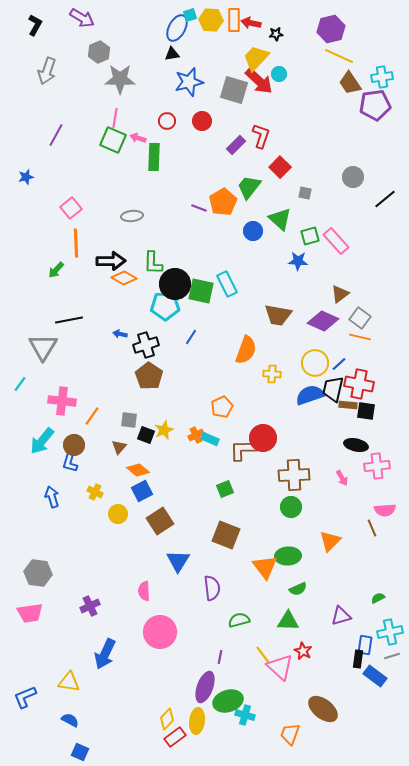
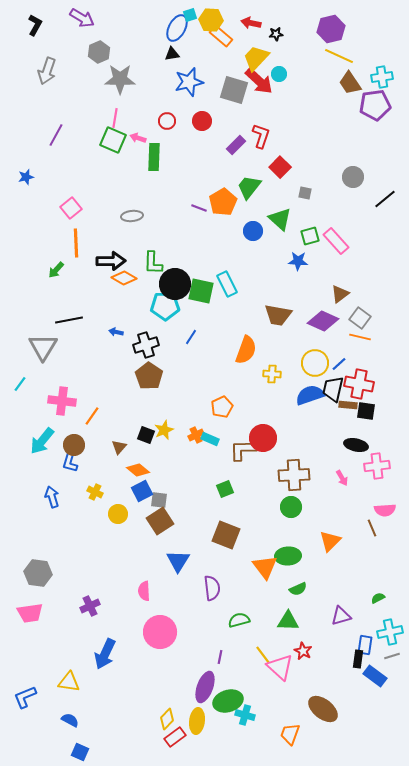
orange rectangle at (234, 20): moved 13 px left, 16 px down; rotated 50 degrees counterclockwise
blue arrow at (120, 334): moved 4 px left, 2 px up
gray square at (129, 420): moved 30 px right, 80 px down
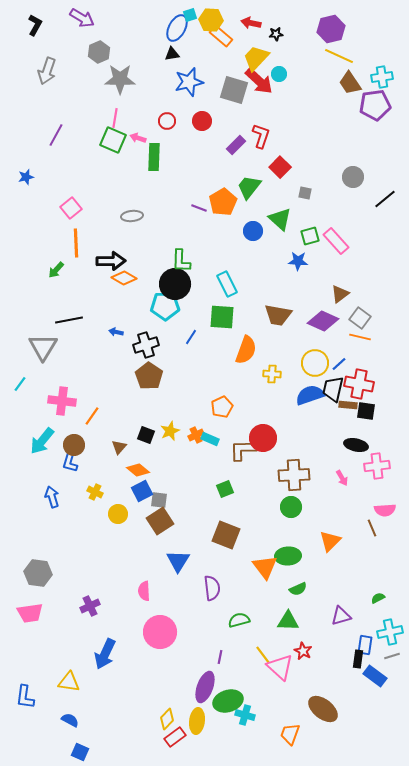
green L-shape at (153, 263): moved 28 px right, 2 px up
green square at (201, 291): moved 21 px right, 26 px down; rotated 8 degrees counterclockwise
yellow star at (164, 430): moved 6 px right, 1 px down
blue L-shape at (25, 697): rotated 60 degrees counterclockwise
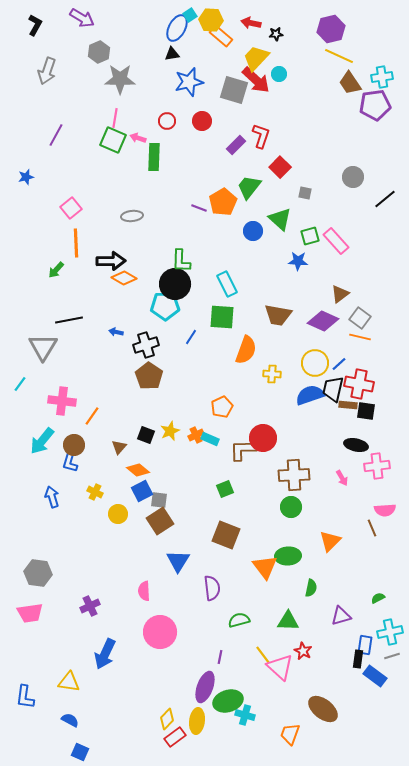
cyan square at (190, 15): rotated 16 degrees counterclockwise
red arrow at (259, 81): moved 3 px left, 1 px up
green semicircle at (298, 589): moved 13 px right, 1 px up; rotated 54 degrees counterclockwise
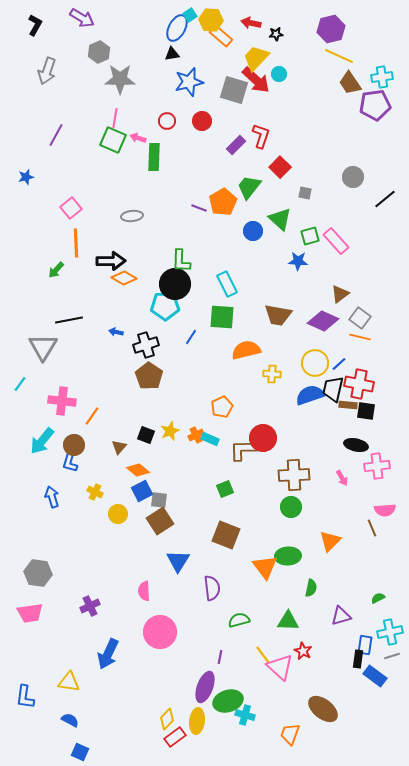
orange semicircle at (246, 350): rotated 124 degrees counterclockwise
blue arrow at (105, 654): moved 3 px right
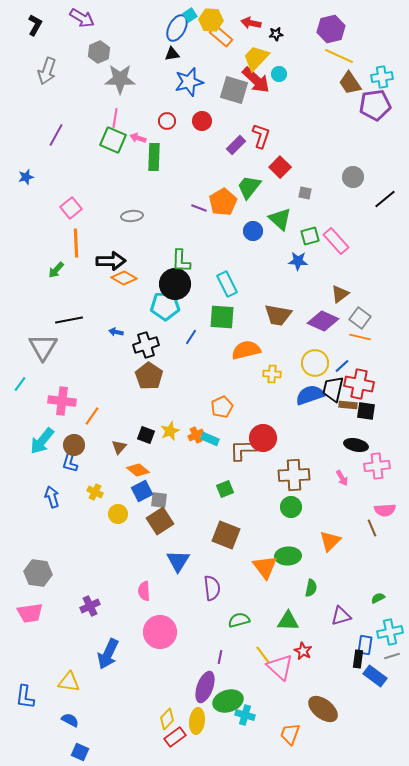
blue line at (339, 364): moved 3 px right, 2 px down
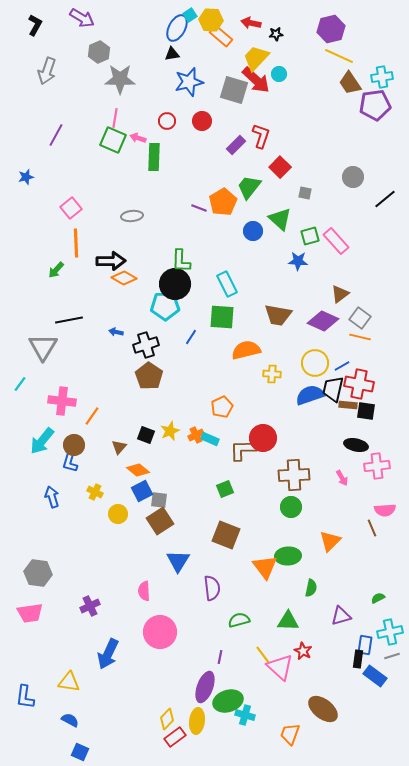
blue line at (342, 366): rotated 14 degrees clockwise
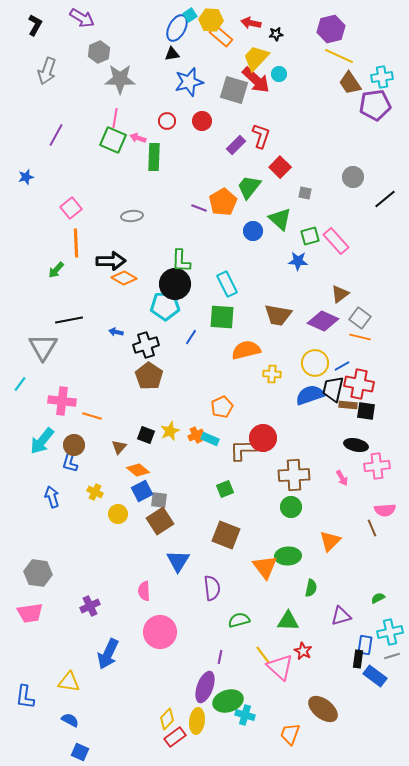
orange line at (92, 416): rotated 72 degrees clockwise
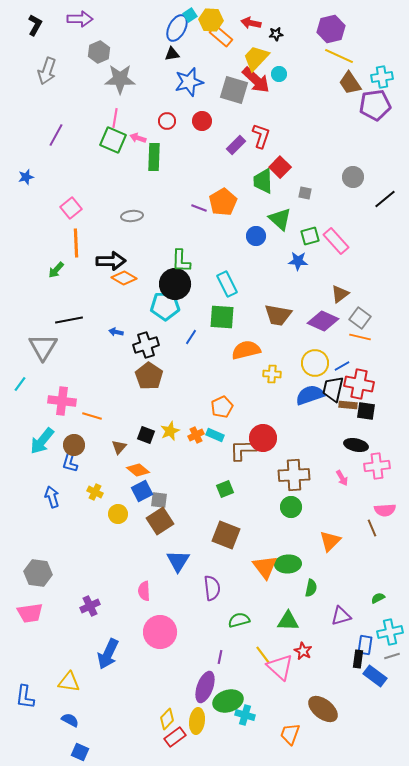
purple arrow at (82, 18): moved 2 px left, 1 px down; rotated 30 degrees counterclockwise
green trapezoid at (249, 187): moved 14 px right, 6 px up; rotated 40 degrees counterclockwise
blue circle at (253, 231): moved 3 px right, 5 px down
cyan rectangle at (210, 439): moved 5 px right, 4 px up
green ellipse at (288, 556): moved 8 px down
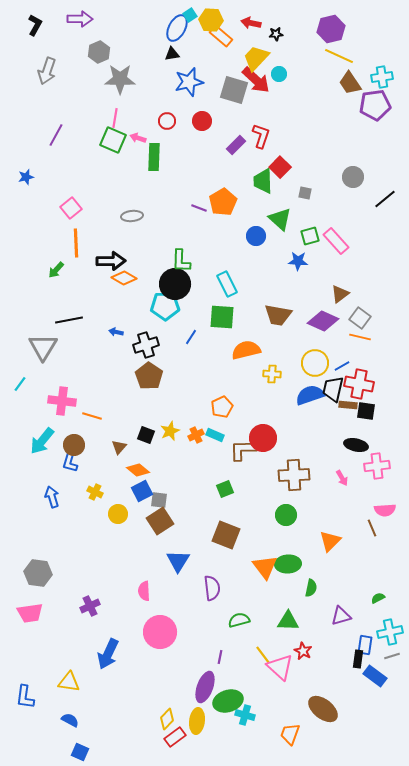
green circle at (291, 507): moved 5 px left, 8 px down
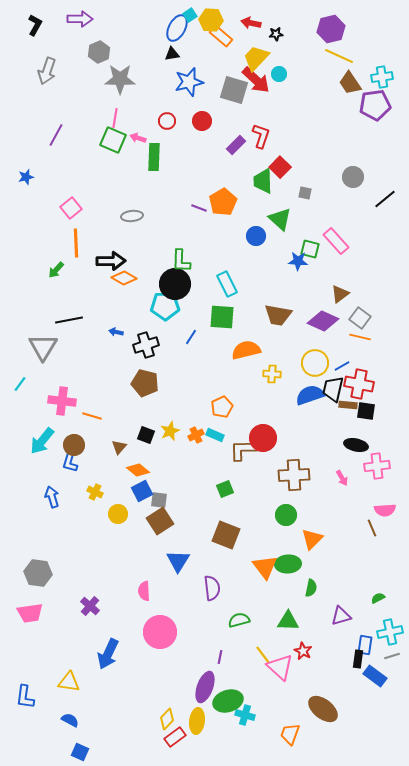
green square at (310, 236): moved 13 px down; rotated 30 degrees clockwise
brown pentagon at (149, 376): moved 4 px left, 7 px down; rotated 20 degrees counterclockwise
orange triangle at (330, 541): moved 18 px left, 2 px up
purple cross at (90, 606): rotated 24 degrees counterclockwise
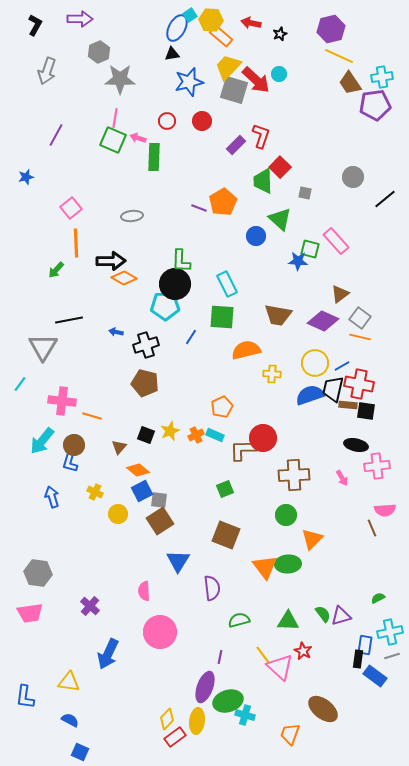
black star at (276, 34): moved 4 px right; rotated 16 degrees counterclockwise
yellow trapezoid at (256, 58): moved 28 px left, 9 px down
green semicircle at (311, 588): moved 12 px right, 26 px down; rotated 48 degrees counterclockwise
